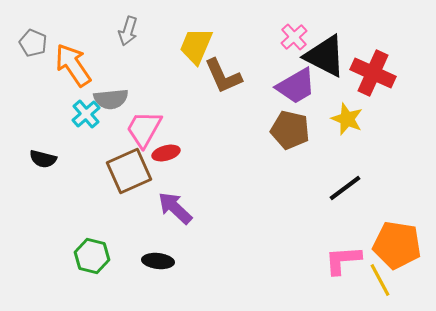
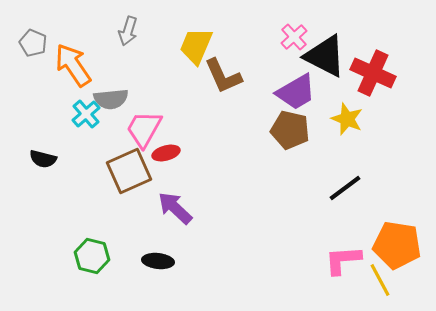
purple trapezoid: moved 6 px down
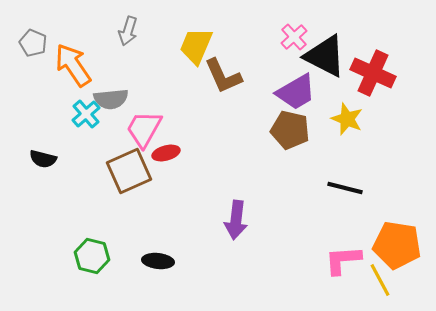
black line: rotated 51 degrees clockwise
purple arrow: moved 61 px right, 12 px down; rotated 126 degrees counterclockwise
